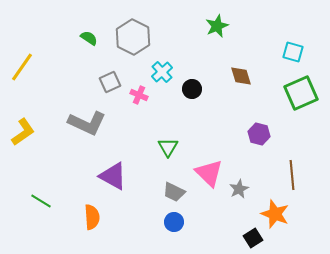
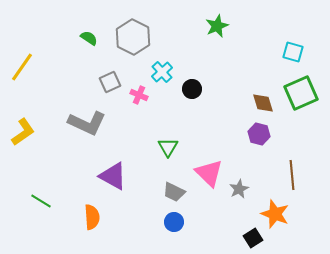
brown diamond: moved 22 px right, 27 px down
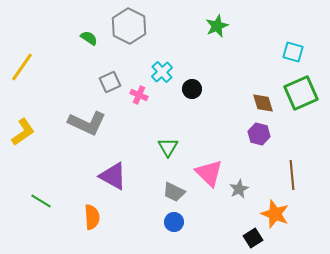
gray hexagon: moved 4 px left, 11 px up
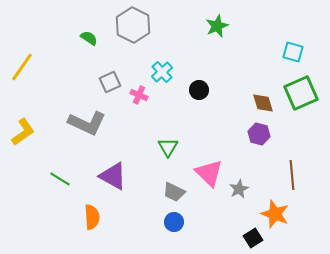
gray hexagon: moved 4 px right, 1 px up
black circle: moved 7 px right, 1 px down
green line: moved 19 px right, 22 px up
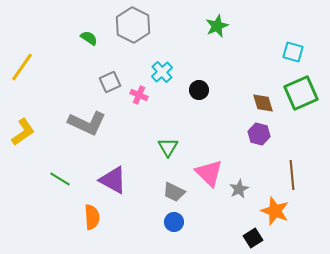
purple triangle: moved 4 px down
orange star: moved 3 px up
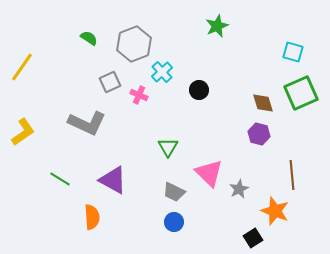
gray hexagon: moved 1 px right, 19 px down; rotated 12 degrees clockwise
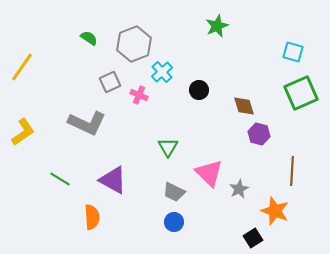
brown diamond: moved 19 px left, 3 px down
brown line: moved 4 px up; rotated 8 degrees clockwise
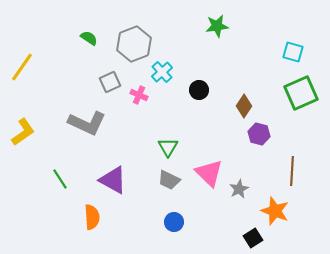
green star: rotated 15 degrees clockwise
brown diamond: rotated 50 degrees clockwise
green line: rotated 25 degrees clockwise
gray trapezoid: moved 5 px left, 12 px up
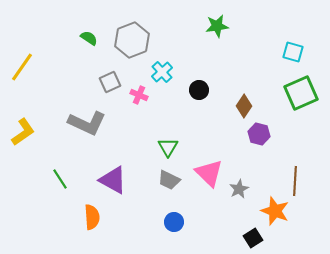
gray hexagon: moved 2 px left, 4 px up
brown line: moved 3 px right, 10 px down
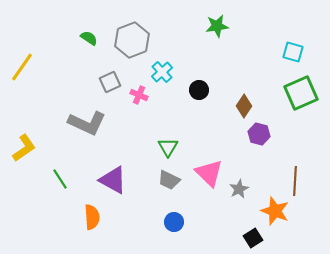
yellow L-shape: moved 1 px right, 16 px down
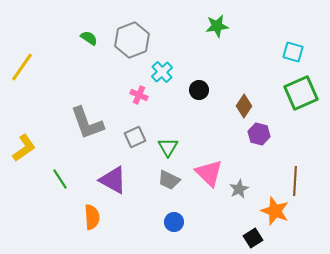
gray square: moved 25 px right, 55 px down
gray L-shape: rotated 45 degrees clockwise
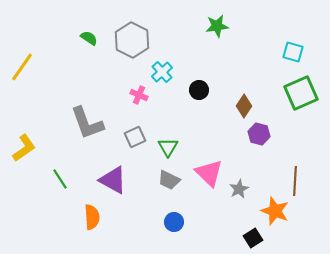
gray hexagon: rotated 12 degrees counterclockwise
